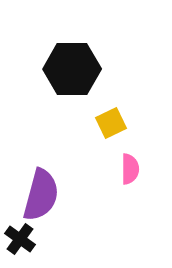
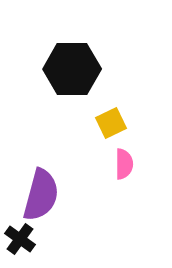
pink semicircle: moved 6 px left, 5 px up
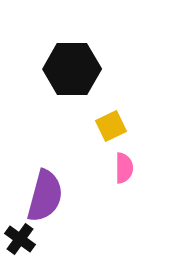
yellow square: moved 3 px down
pink semicircle: moved 4 px down
purple semicircle: moved 4 px right, 1 px down
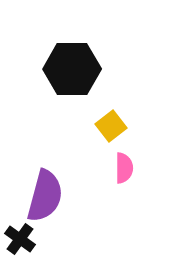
yellow square: rotated 12 degrees counterclockwise
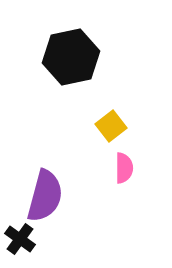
black hexagon: moved 1 px left, 12 px up; rotated 12 degrees counterclockwise
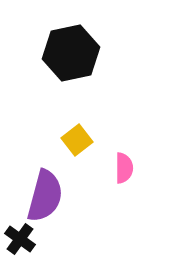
black hexagon: moved 4 px up
yellow square: moved 34 px left, 14 px down
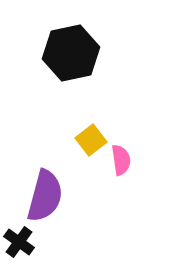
yellow square: moved 14 px right
pink semicircle: moved 3 px left, 8 px up; rotated 8 degrees counterclockwise
black cross: moved 1 px left, 3 px down
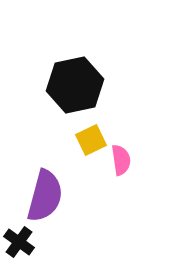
black hexagon: moved 4 px right, 32 px down
yellow square: rotated 12 degrees clockwise
